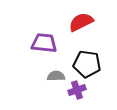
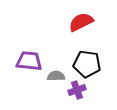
purple trapezoid: moved 15 px left, 18 px down
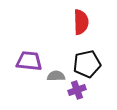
red semicircle: rotated 115 degrees clockwise
black pentagon: rotated 20 degrees counterclockwise
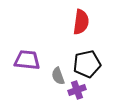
red semicircle: rotated 10 degrees clockwise
purple trapezoid: moved 2 px left, 1 px up
gray semicircle: moved 2 px right; rotated 108 degrees counterclockwise
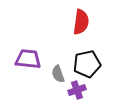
purple trapezoid: moved 1 px right, 1 px up
gray semicircle: moved 2 px up
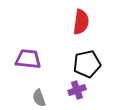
gray semicircle: moved 19 px left, 24 px down
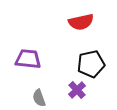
red semicircle: rotated 70 degrees clockwise
black pentagon: moved 4 px right
purple cross: rotated 24 degrees counterclockwise
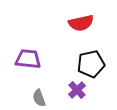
red semicircle: moved 1 px down
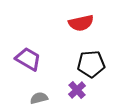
purple trapezoid: rotated 24 degrees clockwise
black pentagon: rotated 8 degrees clockwise
gray semicircle: rotated 96 degrees clockwise
